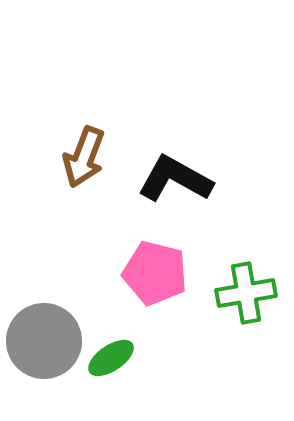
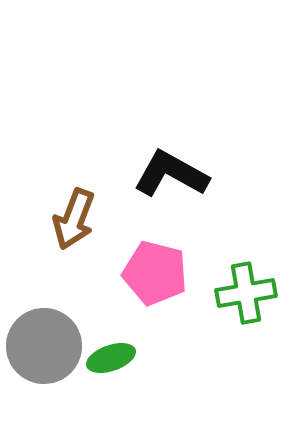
brown arrow: moved 10 px left, 62 px down
black L-shape: moved 4 px left, 5 px up
gray circle: moved 5 px down
green ellipse: rotated 15 degrees clockwise
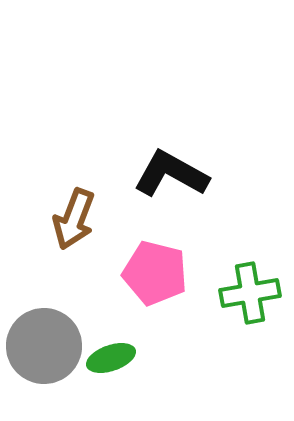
green cross: moved 4 px right
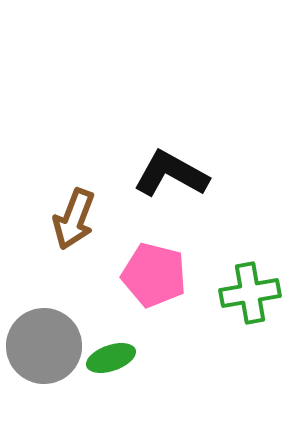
pink pentagon: moved 1 px left, 2 px down
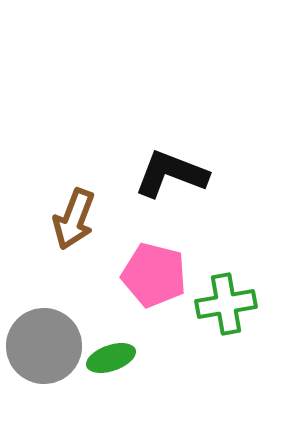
black L-shape: rotated 8 degrees counterclockwise
green cross: moved 24 px left, 11 px down
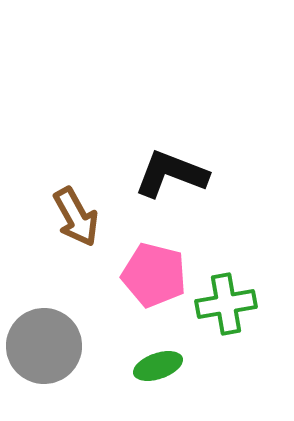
brown arrow: moved 2 px right, 2 px up; rotated 50 degrees counterclockwise
green ellipse: moved 47 px right, 8 px down
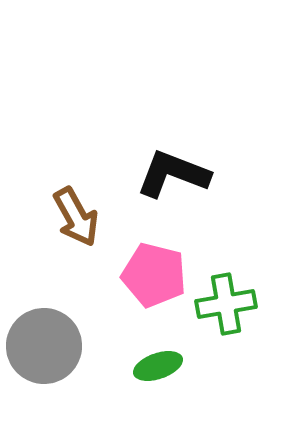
black L-shape: moved 2 px right
